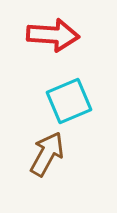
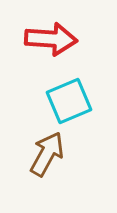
red arrow: moved 2 px left, 4 px down
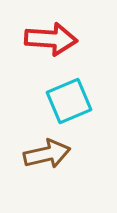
brown arrow: rotated 48 degrees clockwise
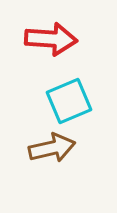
brown arrow: moved 5 px right, 6 px up
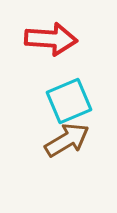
brown arrow: moved 15 px right, 8 px up; rotated 18 degrees counterclockwise
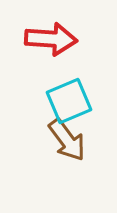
brown arrow: rotated 84 degrees clockwise
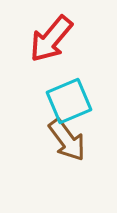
red arrow: rotated 126 degrees clockwise
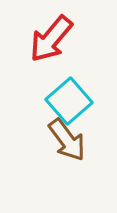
cyan square: rotated 18 degrees counterclockwise
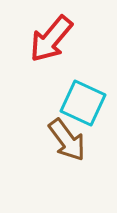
cyan square: moved 14 px right, 2 px down; rotated 24 degrees counterclockwise
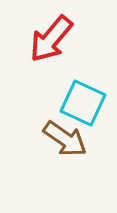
brown arrow: moved 2 px left, 1 px up; rotated 18 degrees counterclockwise
